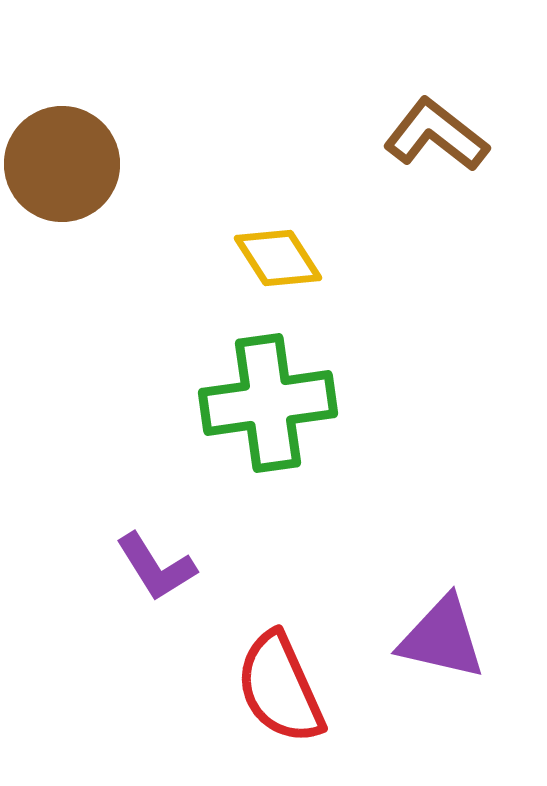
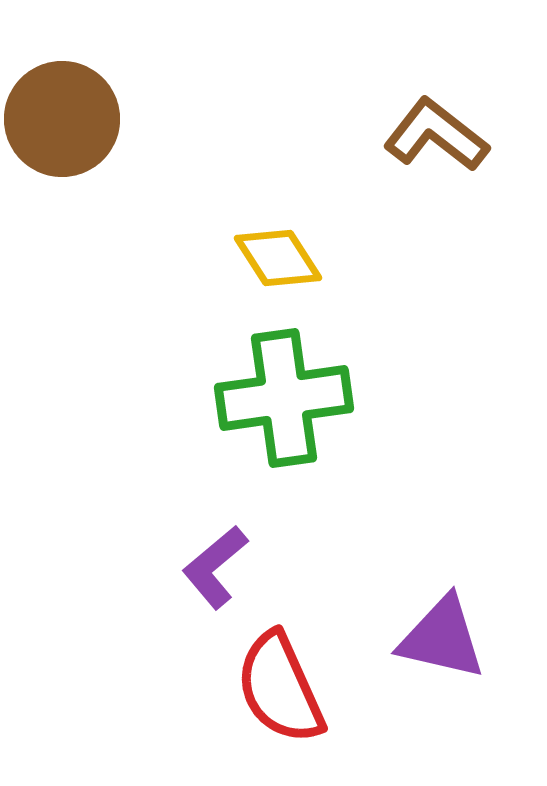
brown circle: moved 45 px up
green cross: moved 16 px right, 5 px up
purple L-shape: moved 59 px right; rotated 82 degrees clockwise
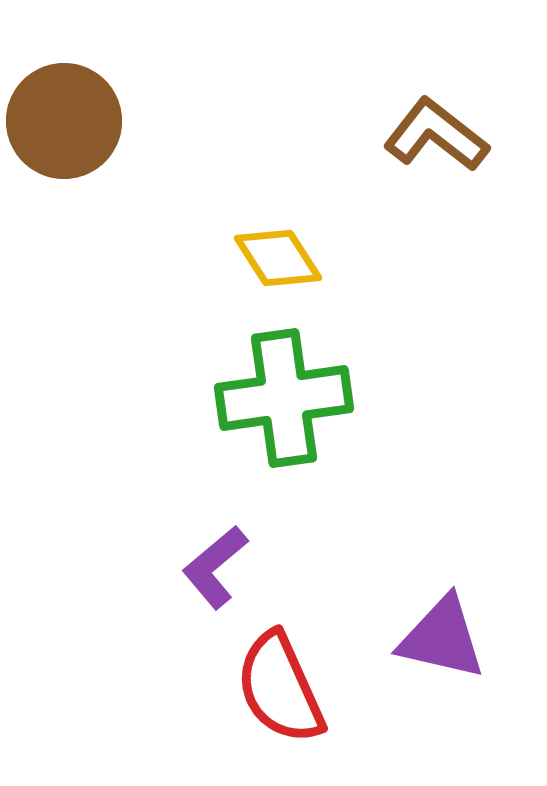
brown circle: moved 2 px right, 2 px down
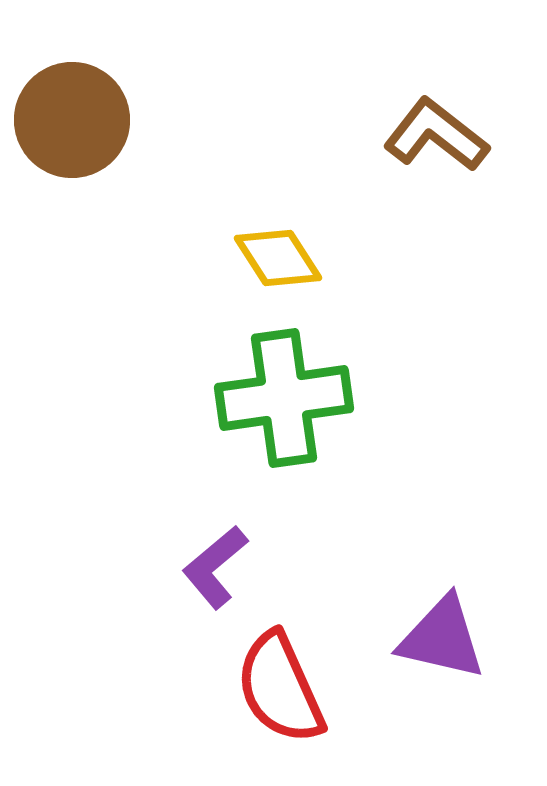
brown circle: moved 8 px right, 1 px up
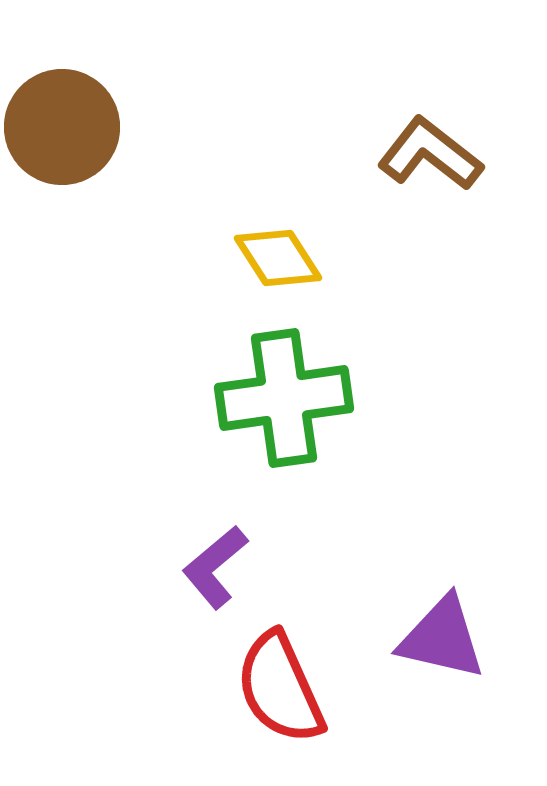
brown circle: moved 10 px left, 7 px down
brown L-shape: moved 6 px left, 19 px down
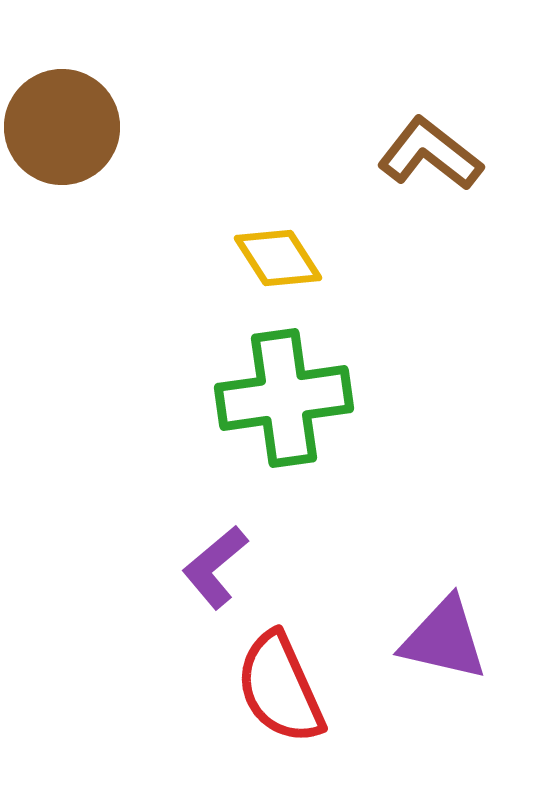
purple triangle: moved 2 px right, 1 px down
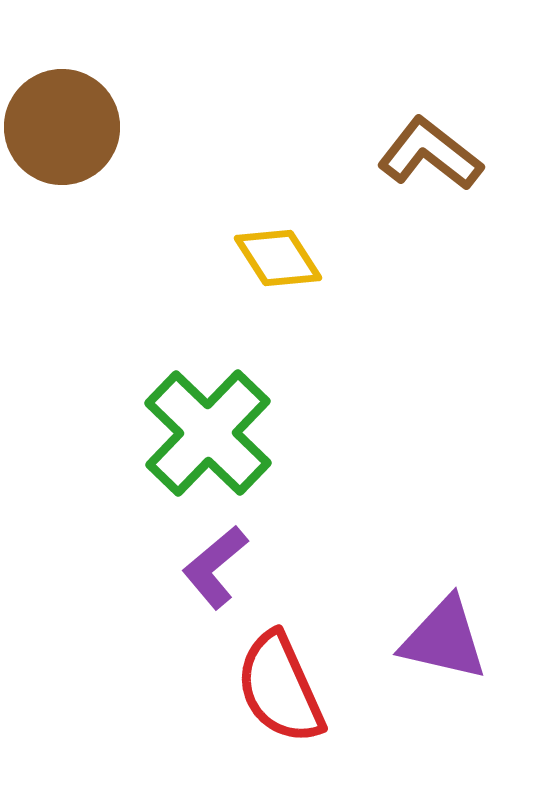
green cross: moved 76 px left, 35 px down; rotated 38 degrees counterclockwise
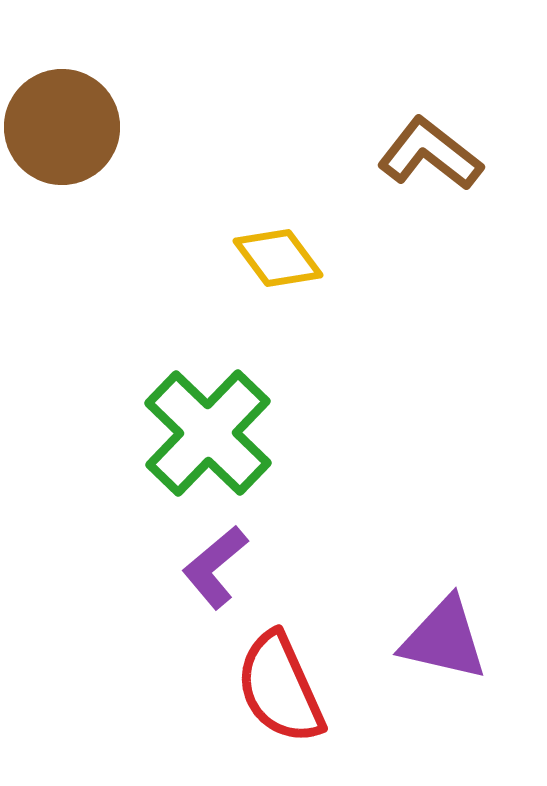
yellow diamond: rotated 4 degrees counterclockwise
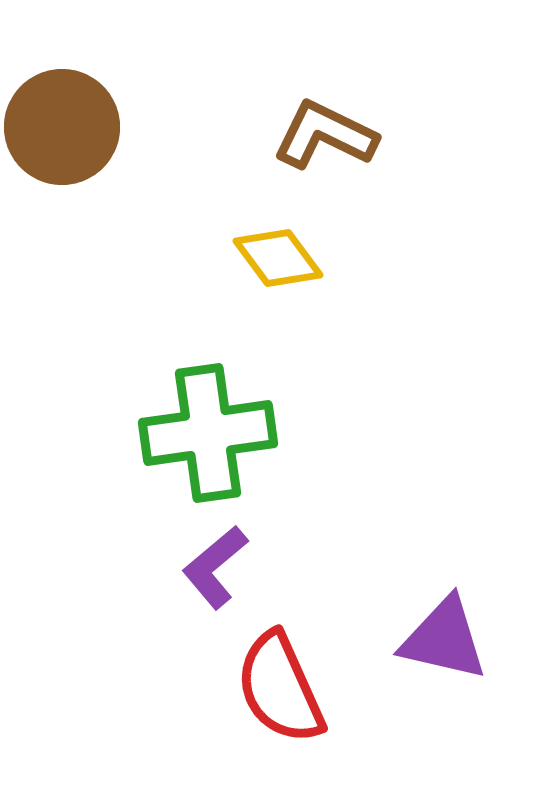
brown L-shape: moved 105 px left, 19 px up; rotated 12 degrees counterclockwise
green cross: rotated 38 degrees clockwise
